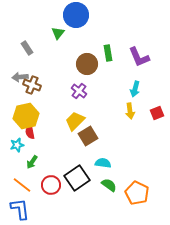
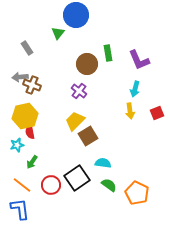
purple L-shape: moved 3 px down
yellow hexagon: moved 1 px left
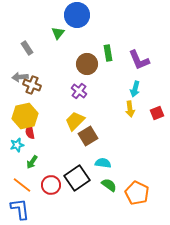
blue circle: moved 1 px right
yellow arrow: moved 2 px up
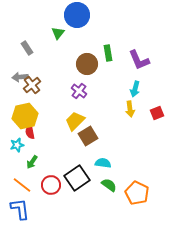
brown cross: rotated 30 degrees clockwise
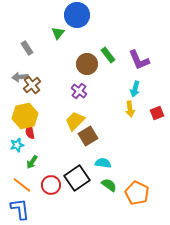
green rectangle: moved 2 px down; rotated 28 degrees counterclockwise
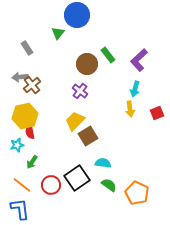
purple L-shape: rotated 70 degrees clockwise
purple cross: moved 1 px right
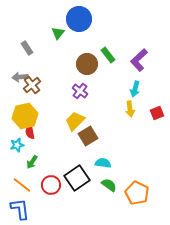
blue circle: moved 2 px right, 4 px down
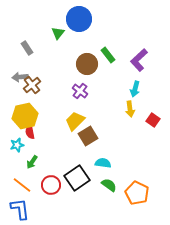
red square: moved 4 px left, 7 px down; rotated 32 degrees counterclockwise
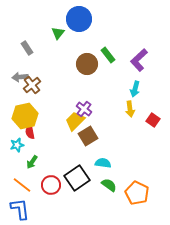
purple cross: moved 4 px right, 18 px down
